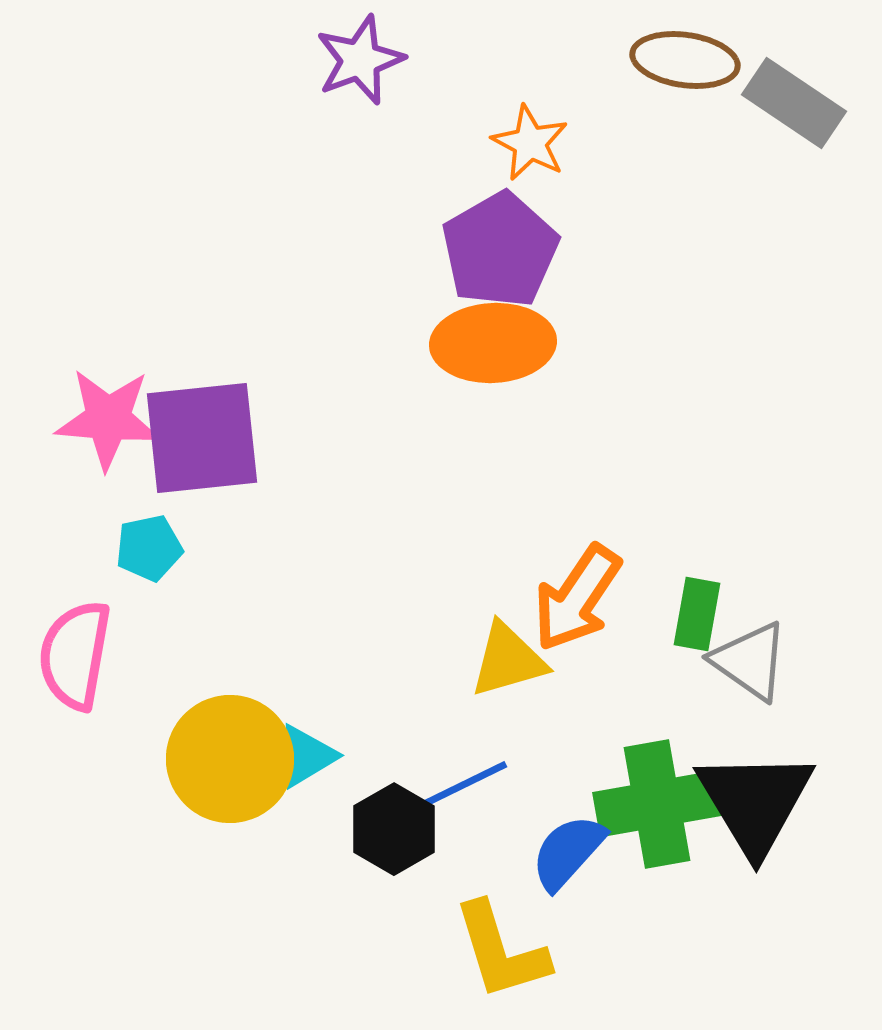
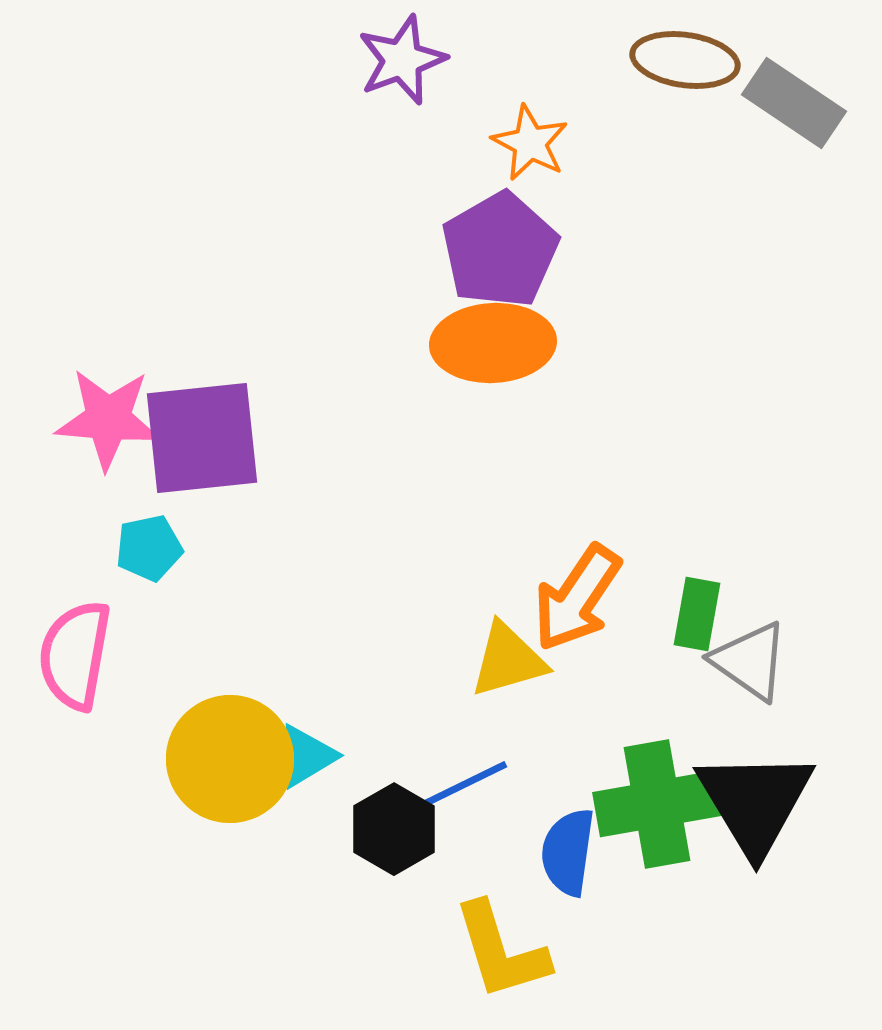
purple star: moved 42 px right
blue semicircle: rotated 34 degrees counterclockwise
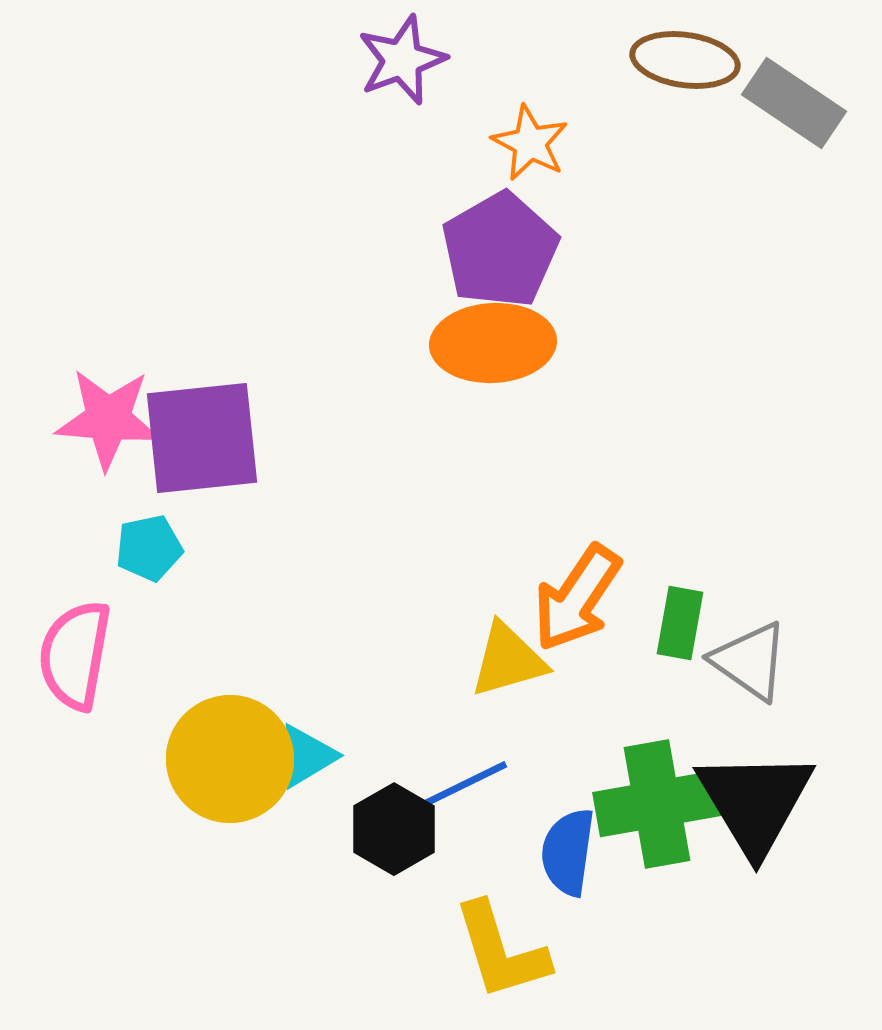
green rectangle: moved 17 px left, 9 px down
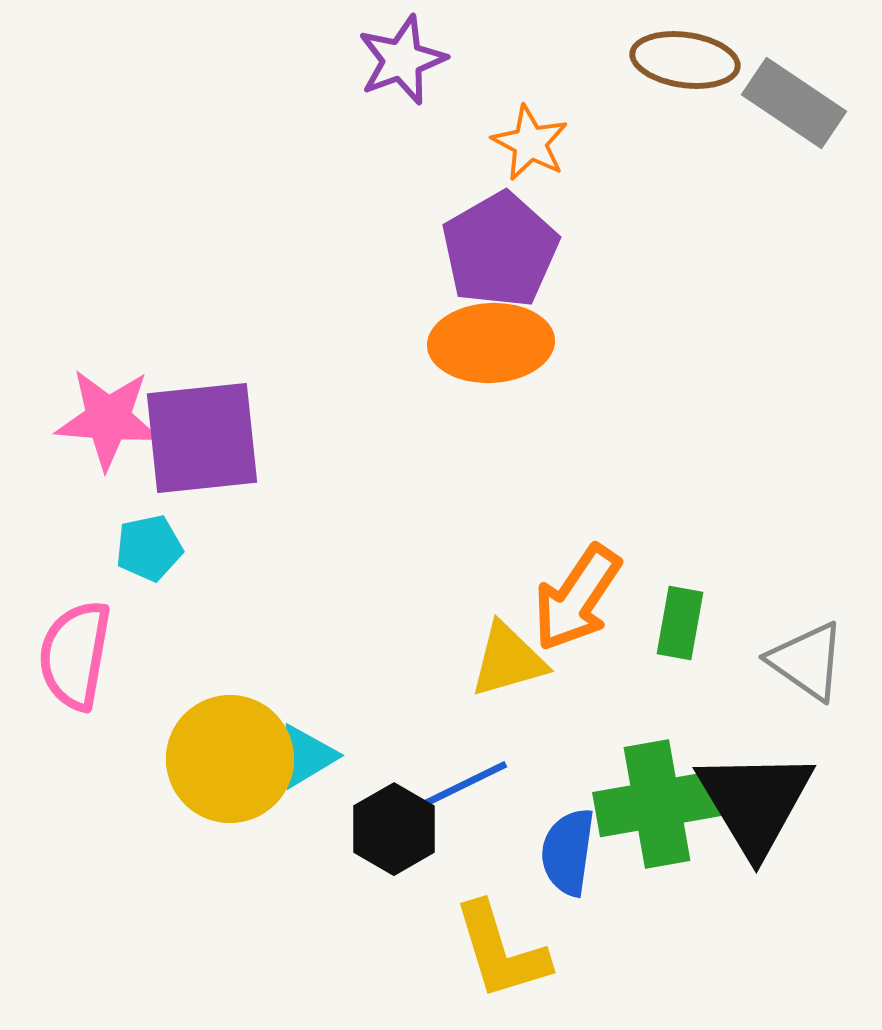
orange ellipse: moved 2 px left
gray triangle: moved 57 px right
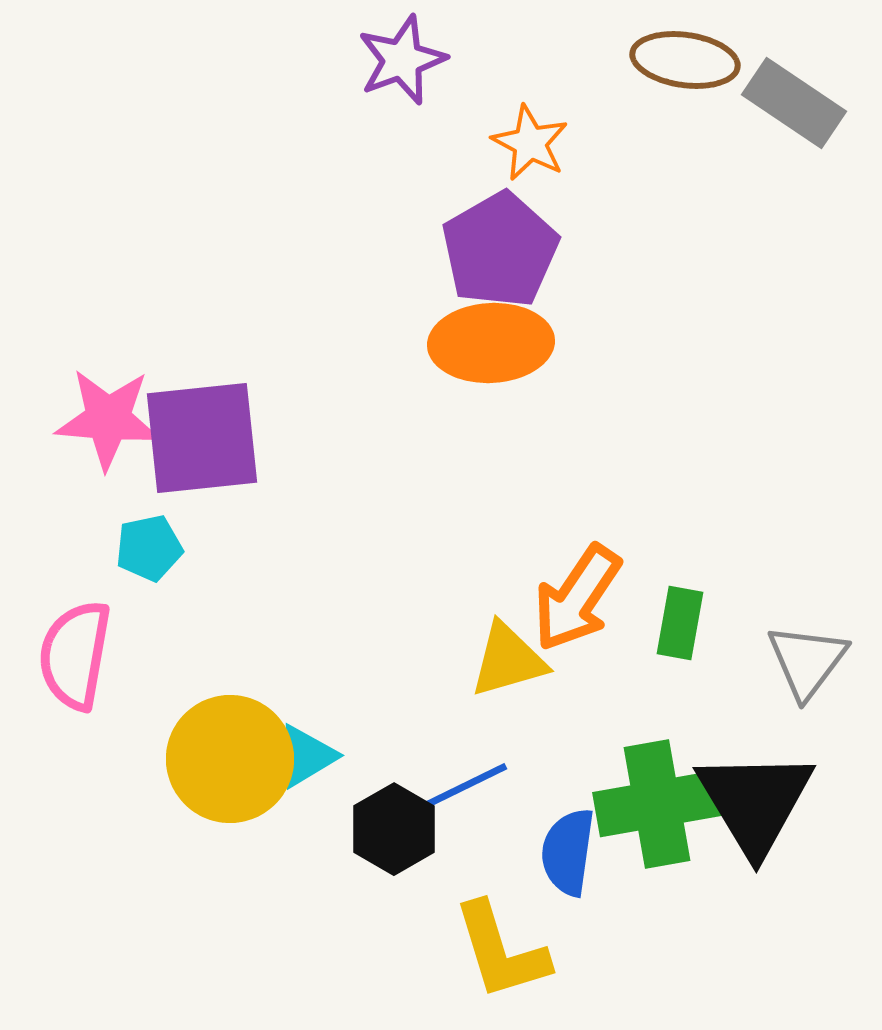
gray triangle: rotated 32 degrees clockwise
blue line: moved 2 px down
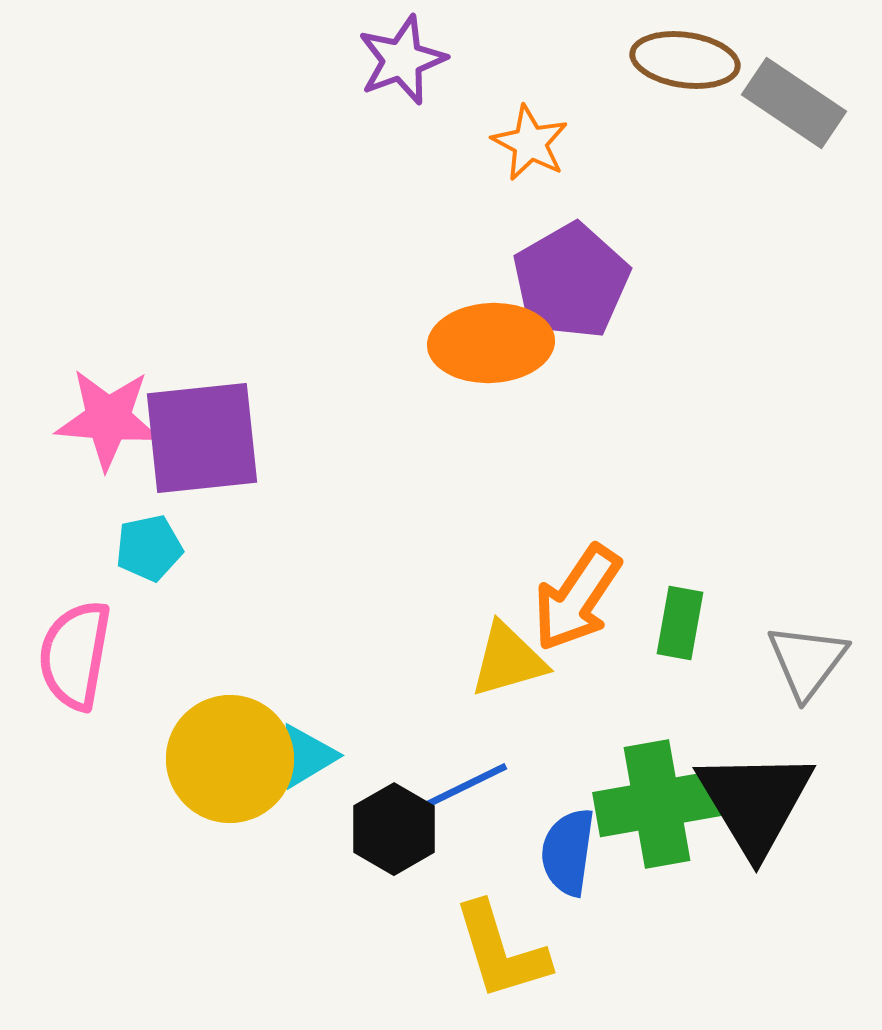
purple pentagon: moved 71 px right, 31 px down
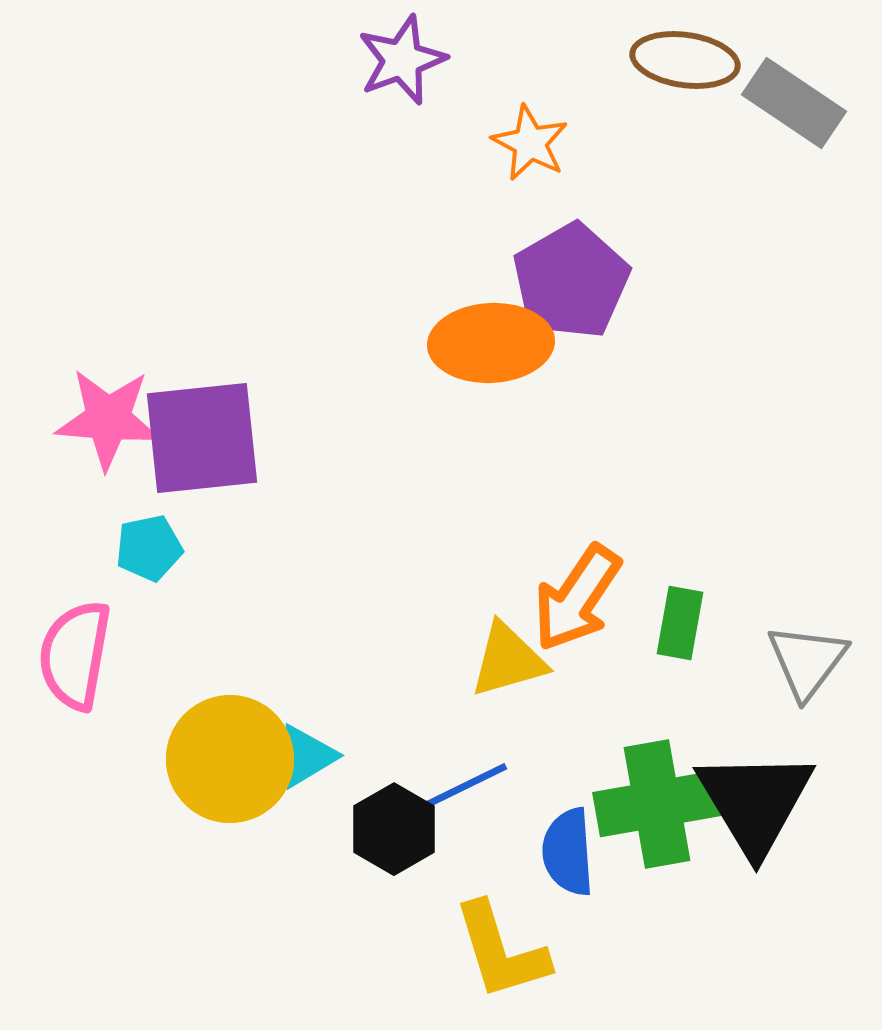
blue semicircle: rotated 12 degrees counterclockwise
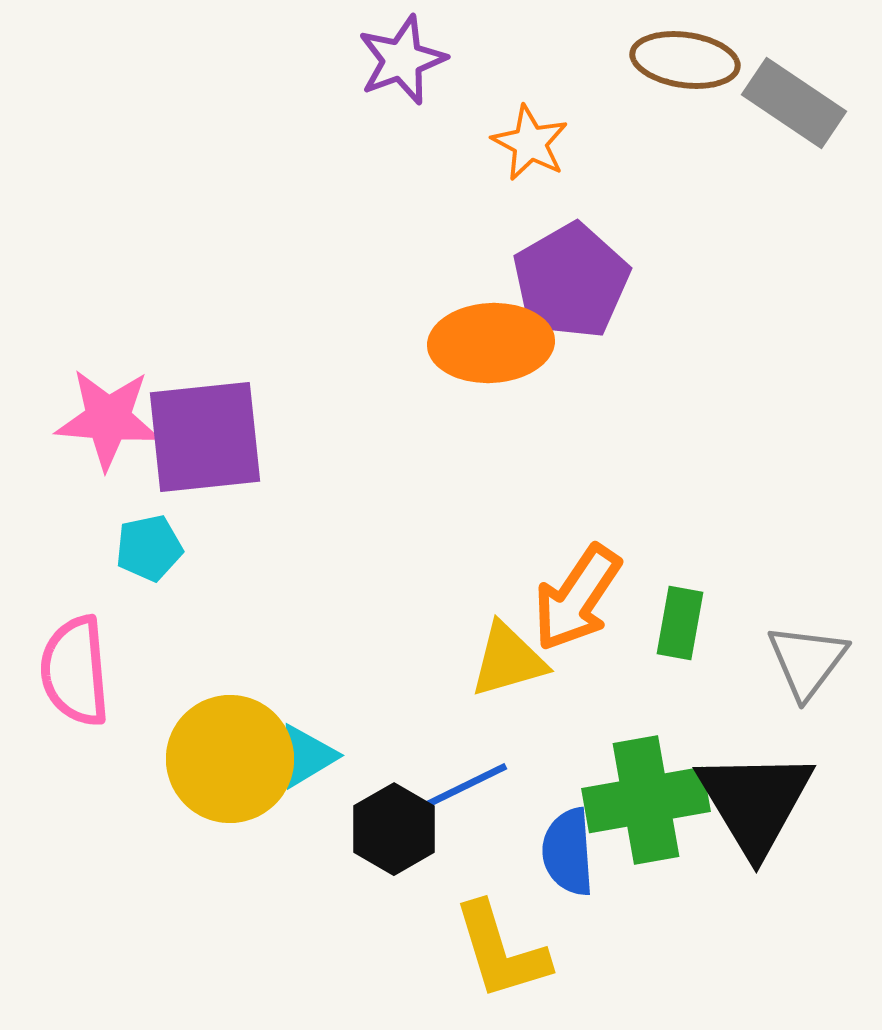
purple square: moved 3 px right, 1 px up
pink semicircle: moved 16 px down; rotated 15 degrees counterclockwise
green cross: moved 11 px left, 4 px up
